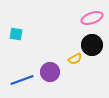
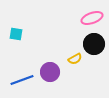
black circle: moved 2 px right, 1 px up
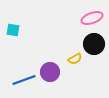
cyan square: moved 3 px left, 4 px up
blue line: moved 2 px right
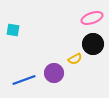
black circle: moved 1 px left
purple circle: moved 4 px right, 1 px down
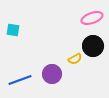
black circle: moved 2 px down
purple circle: moved 2 px left, 1 px down
blue line: moved 4 px left
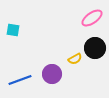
pink ellipse: rotated 15 degrees counterclockwise
black circle: moved 2 px right, 2 px down
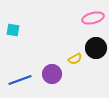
pink ellipse: moved 1 px right; rotated 20 degrees clockwise
black circle: moved 1 px right
